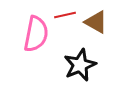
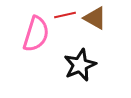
brown triangle: moved 1 px left, 4 px up
pink semicircle: rotated 6 degrees clockwise
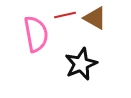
pink semicircle: rotated 27 degrees counterclockwise
black star: moved 1 px right, 1 px up
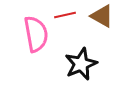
brown triangle: moved 7 px right, 2 px up
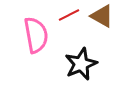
red line: moved 4 px right; rotated 15 degrees counterclockwise
pink semicircle: moved 1 px down
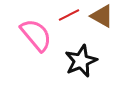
pink semicircle: rotated 30 degrees counterclockwise
black star: moved 3 px up
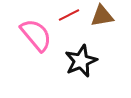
brown triangle: rotated 40 degrees counterclockwise
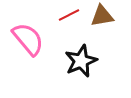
pink semicircle: moved 8 px left, 4 px down
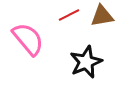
black star: moved 5 px right, 1 px down
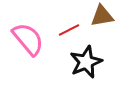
red line: moved 15 px down
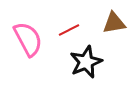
brown triangle: moved 12 px right, 7 px down
pink semicircle: rotated 12 degrees clockwise
